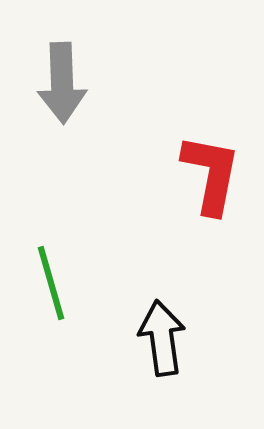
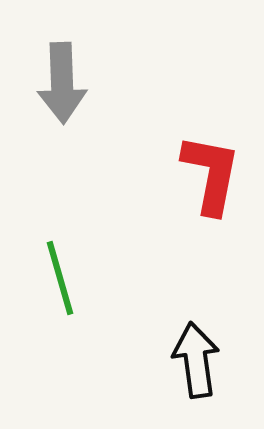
green line: moved 9 px right, 5 px up
black arrow: moved 34 px right, 22 px down
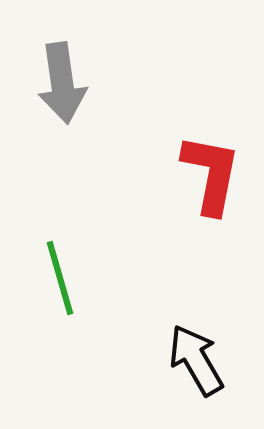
gray arrow: rotated 6 degrees counterclockwise
black arrow: rotated 22 degrees counterclockwise
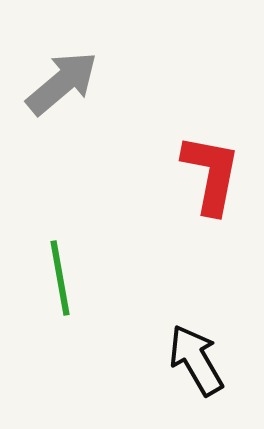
gray arrow: rotated 122 degrees counterclockwise
green line: rotated 6 degrees clockwise
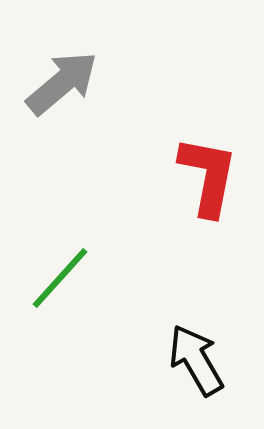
red L-shape: moved 3 px left, 2 px down
green line: rotated 52 degrees clockwise
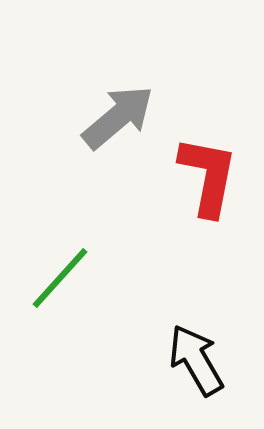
gray arrow: moved 56 px right, 34 px down
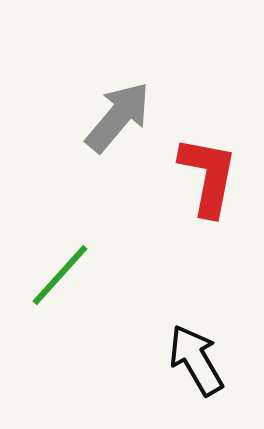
gray arrow: rotated 10 degrees counterclockwise
green line: moved 3 px up
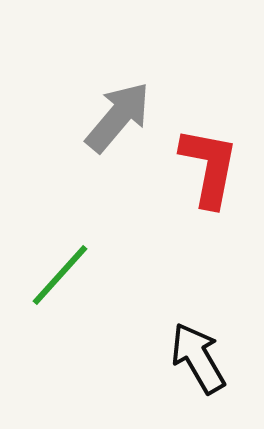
red L-shape: moved 1 px right, 9 px up
black arrow: moved 2 px right, 2 px up
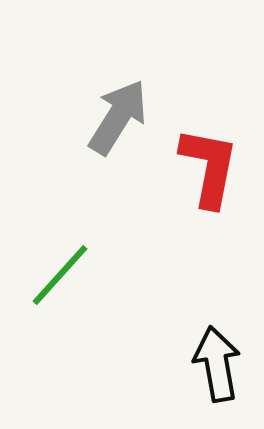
gray arrow: rotated 8 degrees counterclockwise
black arrow: moved 19 px right, 6 px down; rotated 20 degrees clockwise
